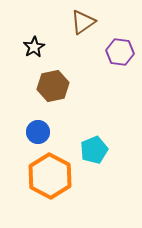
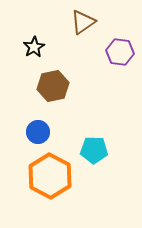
cyan pentagon: rotated 24 degrees clockwise
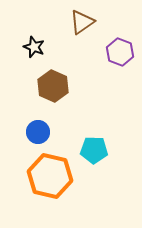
brown triangle: moved 1 px left
black star: rotated 20 degrees counterclockwise
purple hexagon: rotated 12 degrees clockwise
brown hexagon: rotated 24 degrees counterclockwise
orange hexagon: rotated 15 degrees counterclockwise
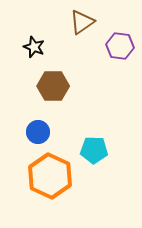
purple hexagon: moved 6 px up; rotated 12 degrees counterclockwise
brown hexagon: rotated 24 degrees counterclockwise
orange hexagon: rotated 12 degrees clockwise
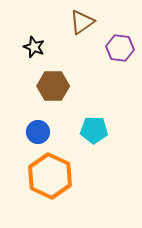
purple hexagon: moved 2 px down
cyan pentagon: moved 20 px up
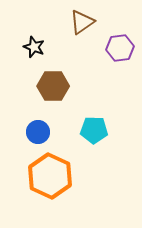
purple hexagon: rotated 16 degrees counterclockwise
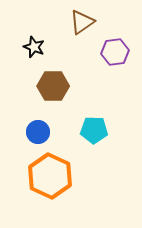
purple hexagon: moved 5 px left, 4 px down
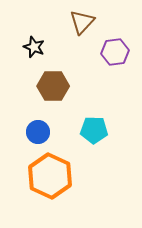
brown triangle: rotated 12 degrees counterclockwise
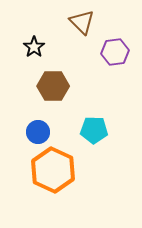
brown triangle: rotated 28 degrees counterclockwise
black star: rotated 15 degrees clockwise
orange hexagon: moved 3 px right, 6 px up
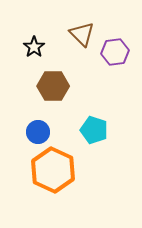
brown triangle: moved 12 px down
cyan pentagon: rotated 16 degrees clockwise
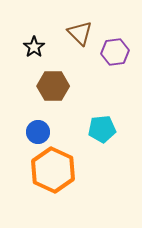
brown triangle: moved 2 px left, 1 px up
cyan pentagon: moved 8 px right, 1 px up; rotated 24 degrees counterclockwise
